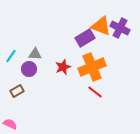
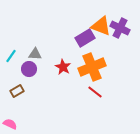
red star: rotated 21 degrees counterclockwise
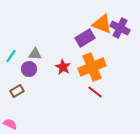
orange triangle: moved 1 px right, 2 px up
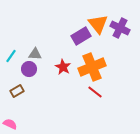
orange triangle: moved 4 px left; rotated 30 degrees clockwise
purple rectangle: moved 4 px left, 2 px up
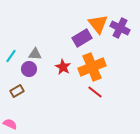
purple rectangle: moved 1 px right, 2 px down
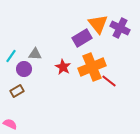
purple circle: moved 5 px left
red line: moved 14 px right, 11 px up
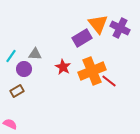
orange cross: moved 4 px down
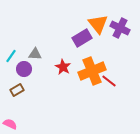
brown rectangle: moved 1 px up
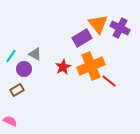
gray triangle: rotated 24 degrees clockwise
red star: rotated 14 degrees clockwise
orange cross: moved 1 px left, 5 px up
pink semicircle: moved 3 px up
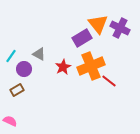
gray triangle: moved 4 px right
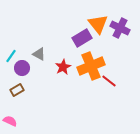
purple circle: moved 2 px left, 1 px up
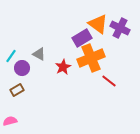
orange triangle: rotated 15 degrees counterclockwise
orange cross: moved 8 px up
pink semicircle: rotated 40 degrees counterclockwise
